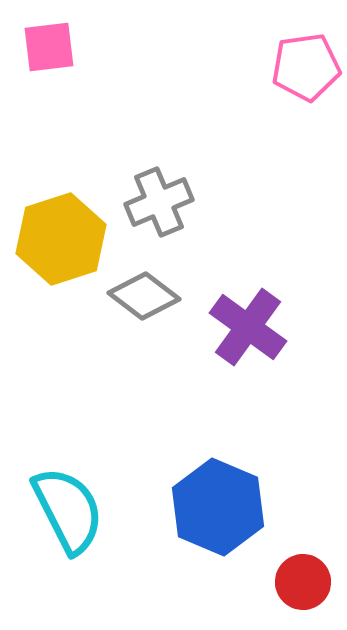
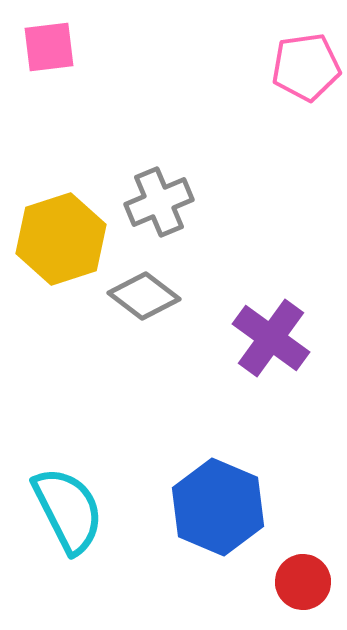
purple cross: moved 23 px right, 11 px down
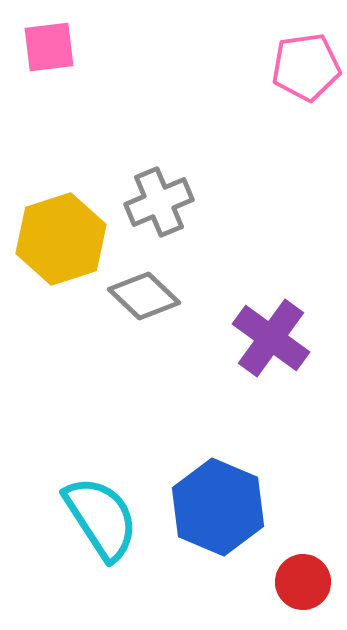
gray diamond: rotated 6 degrees clockwise
cyan semicircle: moved 33 px right, 8 px down; rotated 6 degrees counterclockwise
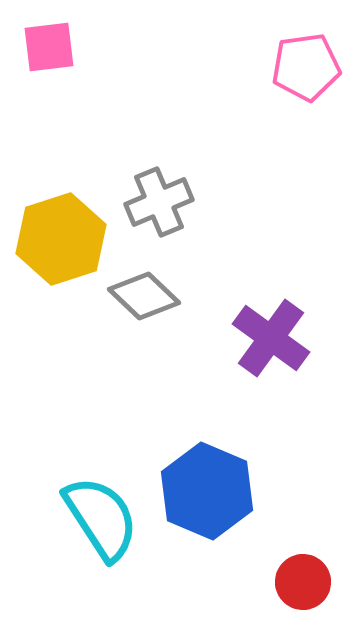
blue hexagon: moved 11 px left, 16 px up
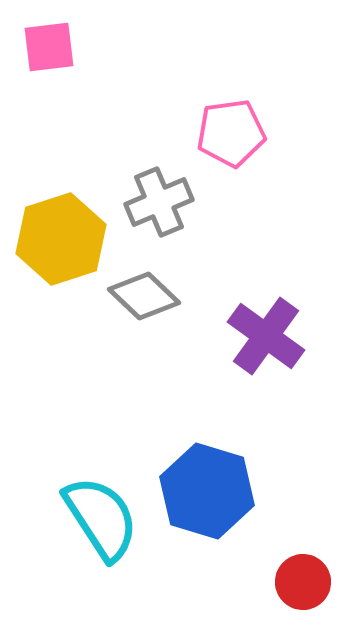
pink pentagon: moved 75 px left, 66 px down
purple cross: moved 5 px left, 2 px up
blue hexagon: rotated 6 degrees counterclockwise
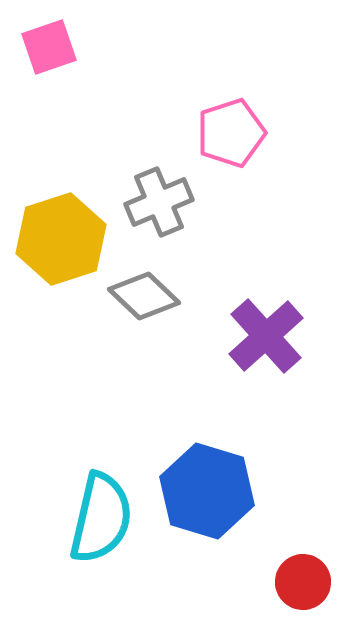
pink square: rotated 12 degrees counterclockwise
pink pentagon: rotated 10 degrees counterclockwise
purple cross: rotated 12 degrees clockwise
cyan semicircle: rotated 46 degrees clockwise
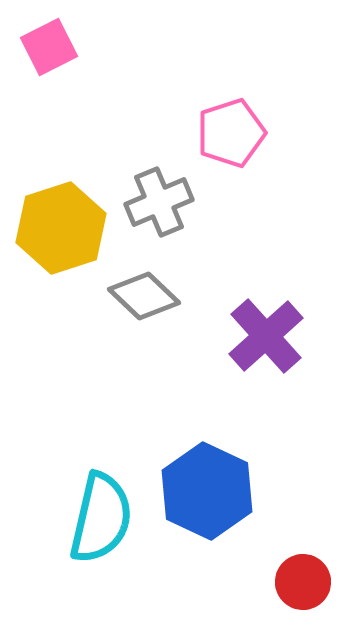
pink square: rotated 8 degrees counterclockwise
yellow hexagon: moved 11 px up
blue hexagon: rotated 8 degrees clockwise
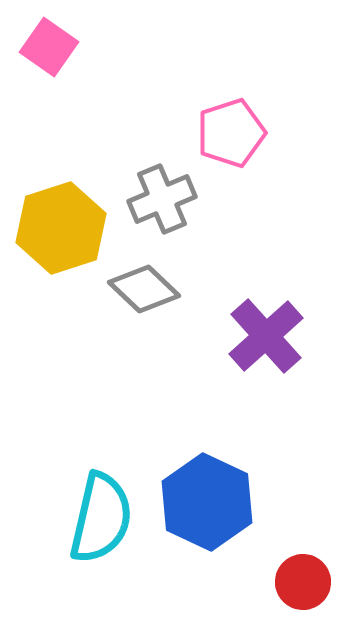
pink square: rotated 28 degrees counterclockwise
gray cross: moved 3 px right, 3 px up
gray diamond: moved 7 px up
blue hexagon: moved 11 px down
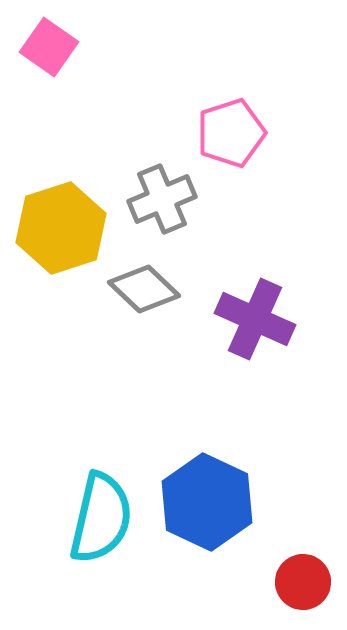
purple cross: moved 11 px left, 17 px up; rotated 24 degrees counterclockwise
